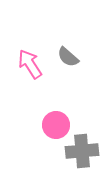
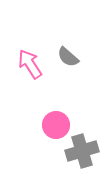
gray cross: rotated 12 degrees counterclockwise
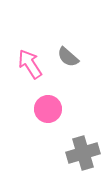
pink circle: moved 8 px left, 16 px up
gray cross: moved 1 px right, 2 px down
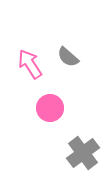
pink circle: moved 2 px right, 1 px up
gray cross: rotated 20 degrees counterclockwise
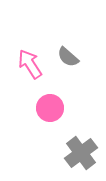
gray cross: moved 2 px left
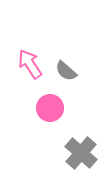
gray semicircle: moved 2 px left, 14 px down
gray cross: rotated 12 degrees counterclockwise
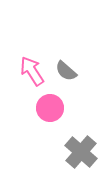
pink arrow: moved 2 px right, 7 px down
gray cross: moved 1 px up
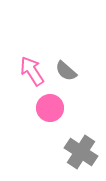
gray cross: rotated 8 degrees counterclockwise
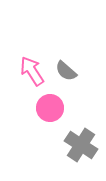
gray cross: moved 7 px up
